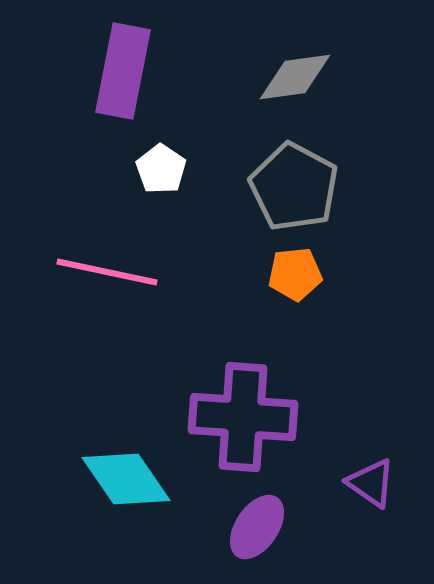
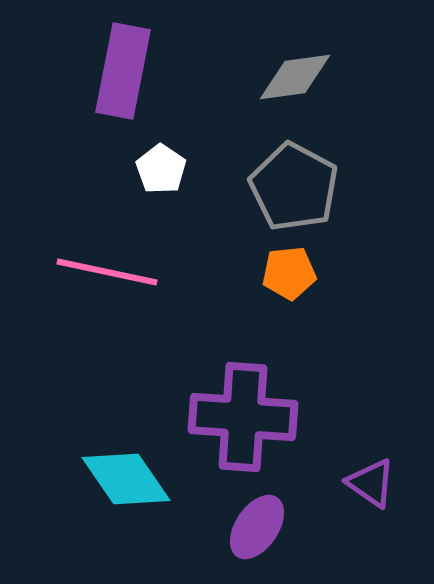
orange pentagon: moved 6 px left, 1 px up
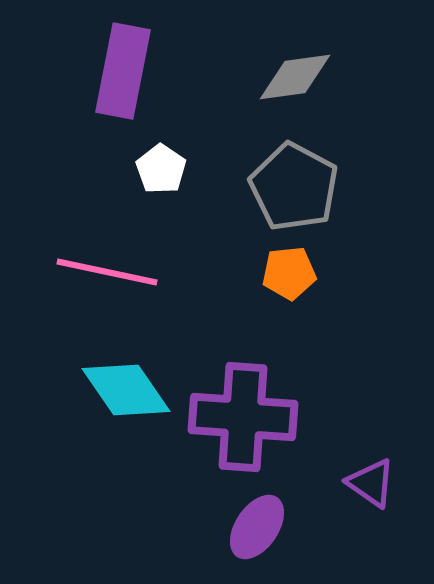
cyan diamond: moved 89 px up
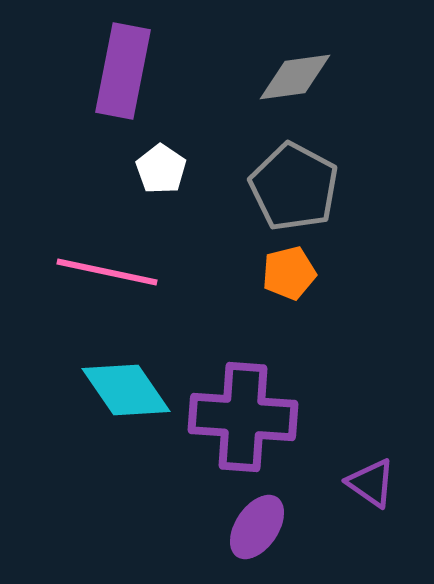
orange pentagon: rotated 8 degrees counterclockwise
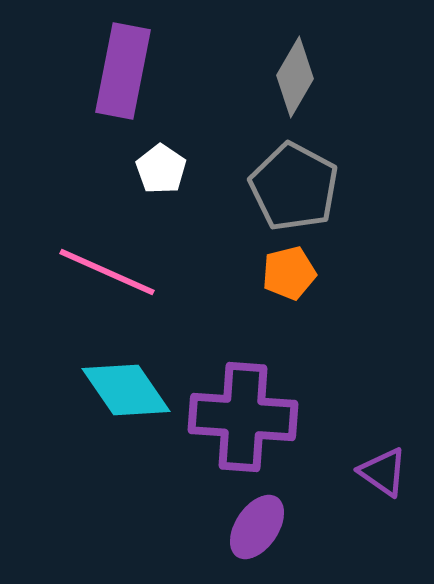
gray diamond: rotated 52 degrees counterclockwise
pink line: rotated 12 degrees clockwise
purple triangle: moved 12 px right, 11 px up
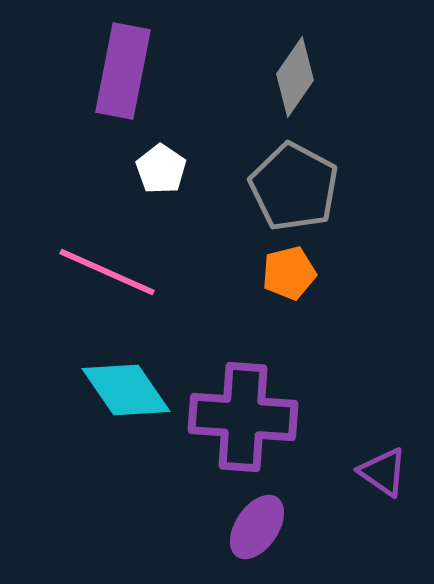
gray diamond: rotated 4 degrees clockwise
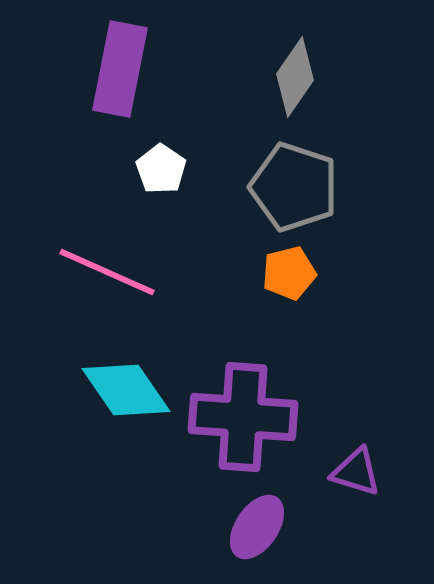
purple rectangle: moved 3 px left, 2 px up
gray pentagon: rotated 10 degrees counterclockwise
purple triangle: moved 27 px left; rotated 18 degrees counterclockwise
